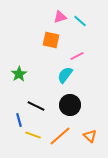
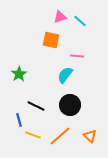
pink line: rotated 32 degrees clockwise
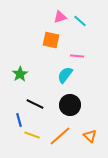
green star: moved 1 px right
black line: moved 1 px left, 2 px up
yellow line: moved 1 px left
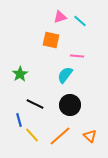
yellow line: rotated 28 degrees clockwise
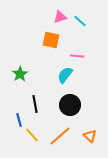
black line: rotated 54 degrees clockwise
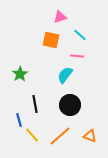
cyan line: moved 14 px down
orange triangle: rotated 24 degrees counterclockwise
